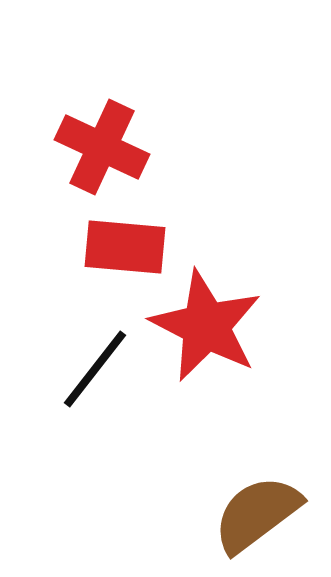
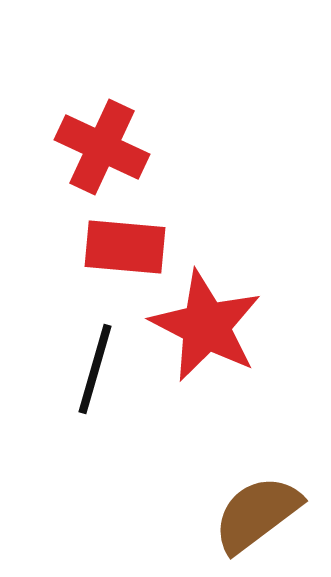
black line: rotated 22 degrees counterclockwise
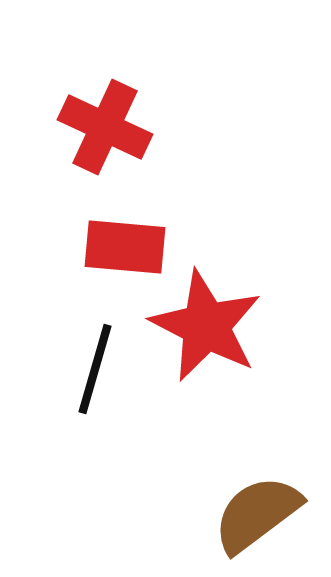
red cross: moved 3 px right, 20 px up
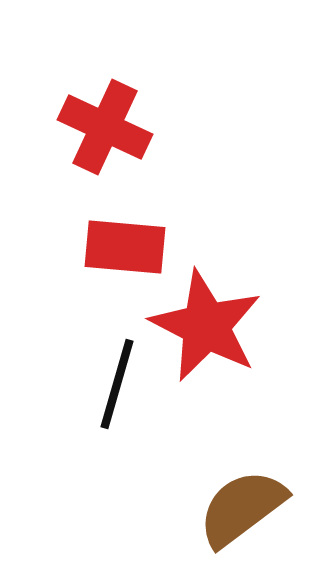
black line: moved 22 px right, 15 px down
brown semicircle: moved 15 px left, 6 px up
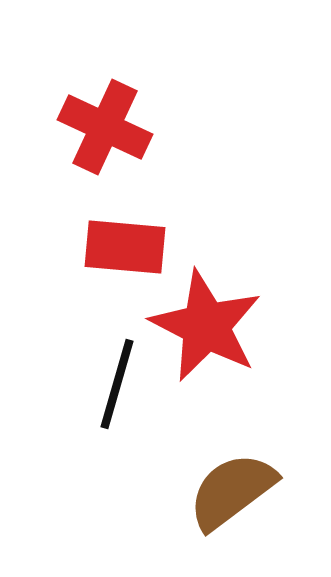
brown semicircle: moved 10 px left, 17 px up
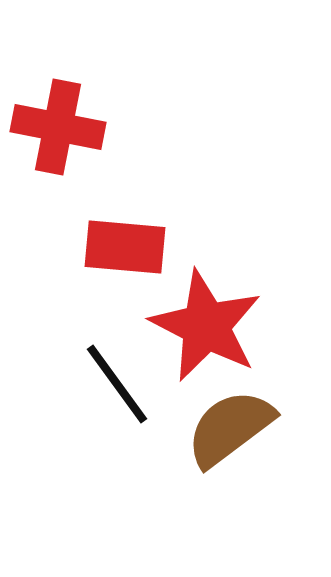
red cross: moved 47 px left; rotated 14 degrees counterclockwise
black line: rotated 52 degrees counterclockwise
brown semicircle: moved 2 px left, 63 px up
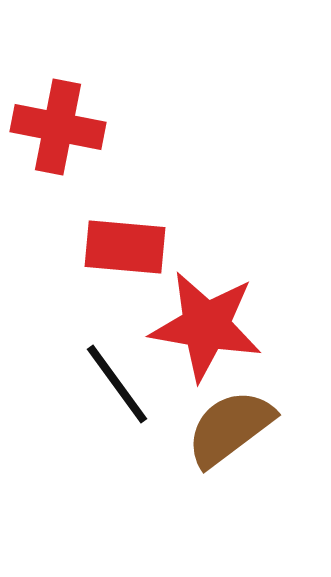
red star: rotated 17 degrees counterclockwise
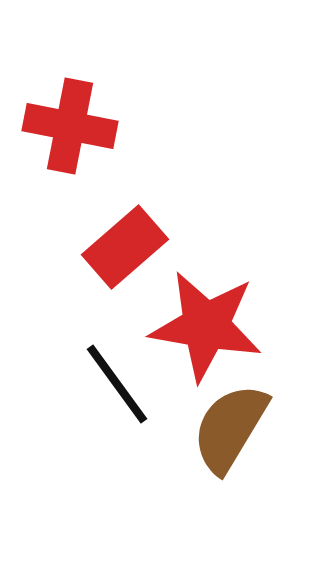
red cross: moved 12 px right, 1 px up
red rectangle: rotated 46 degrees counterclockwise
brown semicircle: rotated 22 degrees counterclockwise
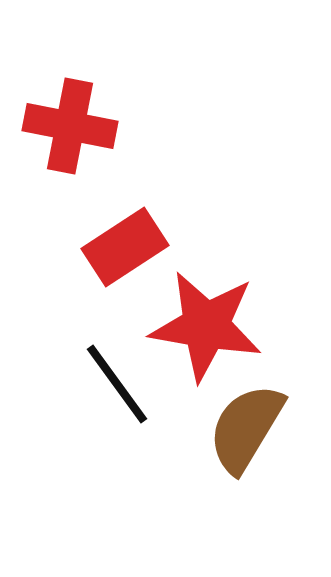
red rectangle: rotated 8 degrees clockwise
brown semicircle: moved 16 px right
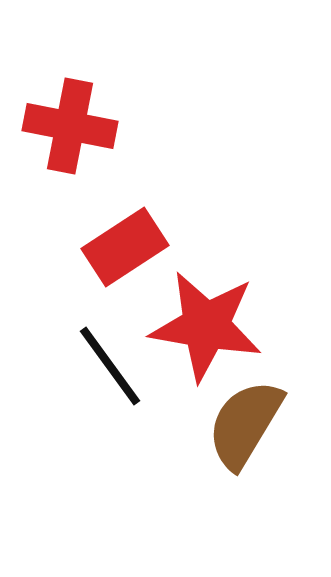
black line: moved 7 px left, 18 px up
brown semicircle: moved 1 px left, 4 px up
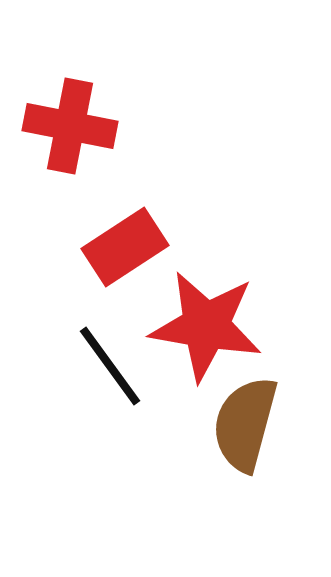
brown semicircle: rotated 16 degrees counterclockwise
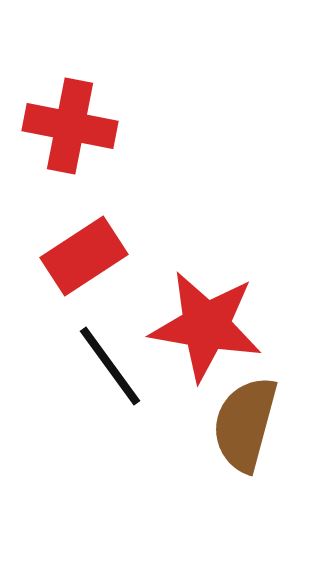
red rectangle: moved 41 px left, 9 px down
